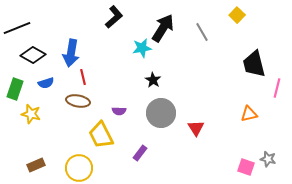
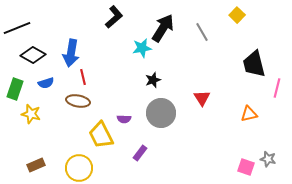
black star: rotated 21 degrees clockwise
purple semicircle: moved 5 px right, 8 px down
red triangle: moved 6 px right, 30 px up
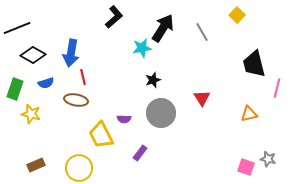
brown ellipse: moved 2 px left, 1 px up
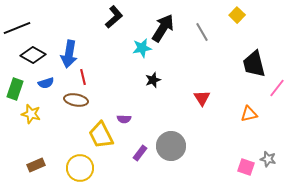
blue arrow: moved 2 px left, 1 px down
pink line: rotated 24 degrees clockwise
gray circle: moved 10 px right, 33 px down
yellow circle: moved 1 px right
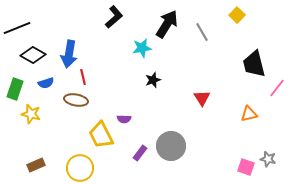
black arrow: moved 4 px right, 4 px up
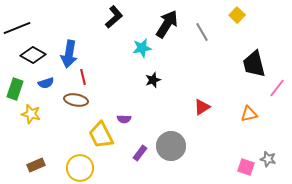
red triangle: moved 9 px down; rotated 30 degrees clockwise
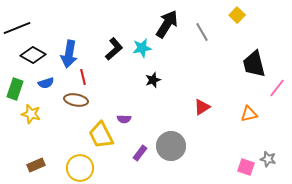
black L-shape: moved 32 px down
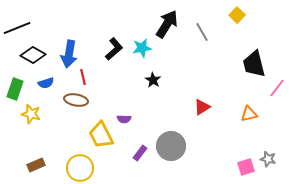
black star: rotated 21 degrees counterclockwise
pink square: rotated 36 degrees counterclockwise
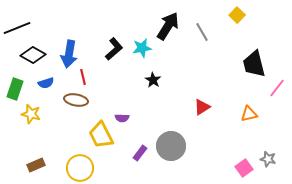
black arrow: moved 1 px right, 2 px down
purple semicircle: moved 2 px left, 1 px up
pink square: moved 2 px left, 1 px down; rotated 18 degrees counterclockwise
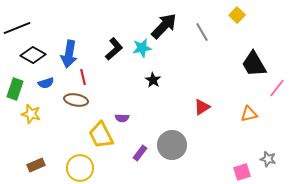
black arrow: moved 4 px left; rotated 12 degrees clockwise
black trapezoid: rotated 16 degrees counterclockwise
gray circle: moved 1 px right, 1 px up
pink square: moved 2 px left, 4 px down; rotated 18 degrees clockwise
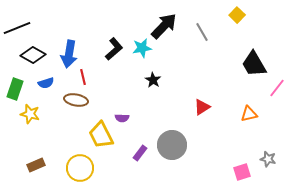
yellow star: moved 1 px left
